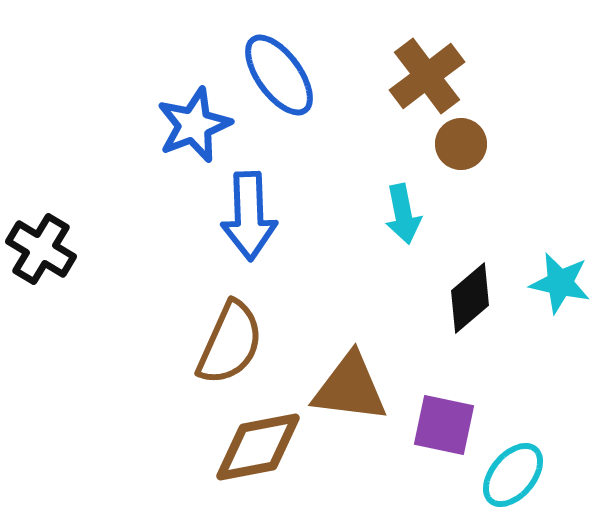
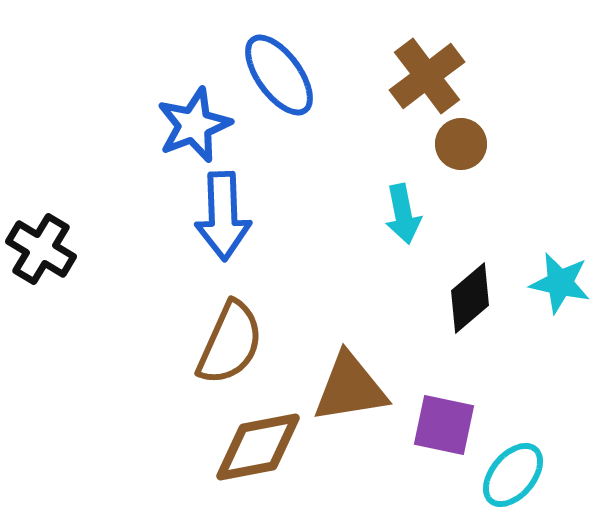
blue arrow: moved 26 px left
brown triangle: rotated 16 degrees counterclockwise
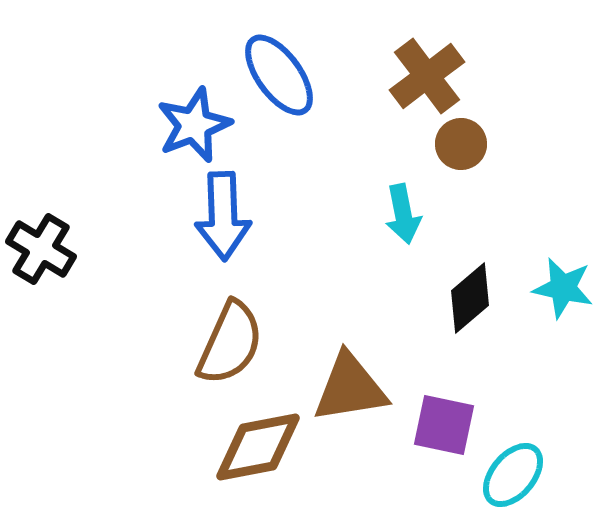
cyan star: moved 3 px right, 5 px down
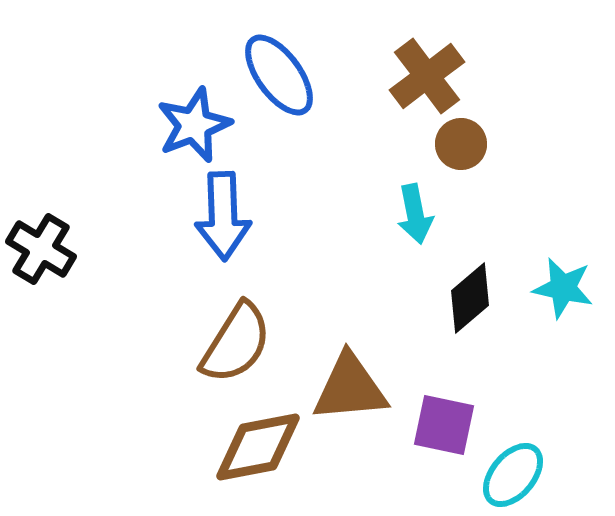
cyan arrow: moved 12 px right
brown semicircle: moved 6 px right; rotated 8 degrees clockwise
brown triangle: rotated 4 degrees clockwise
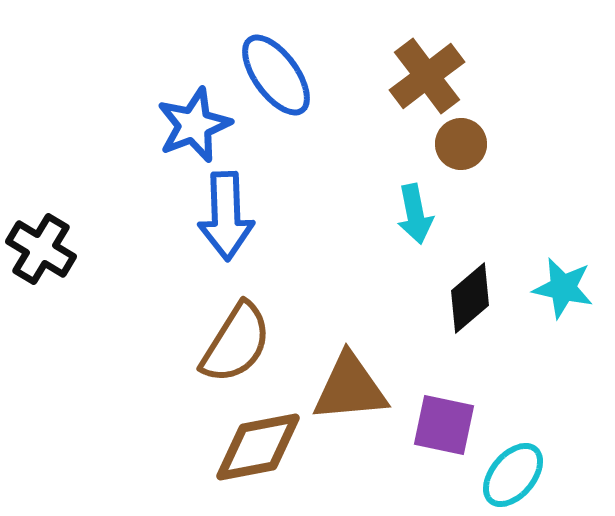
blue ellipse: moved 3 px left
blue arrow: moved 3 px right
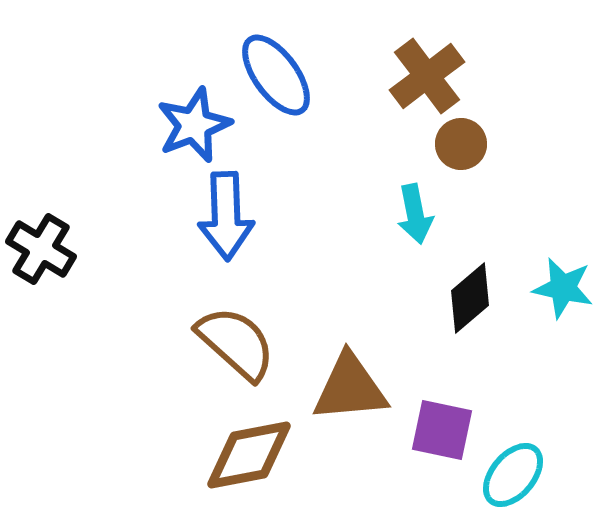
brown semicircle: rotated 80 degrees counterclockwise
purple square: moved 2 px left, 5 px down
brown diamond: moved 9 px left, 8 px down
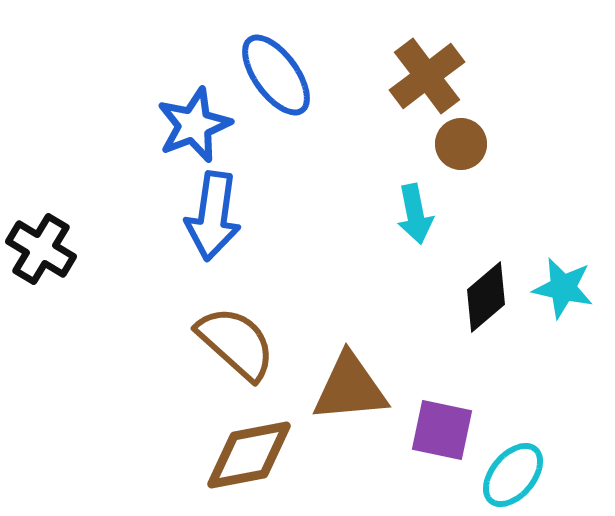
blue arrow: moved 13 px left; rotated 10 degrees clockwise
black diamond: moved 16 px right, 1 px up
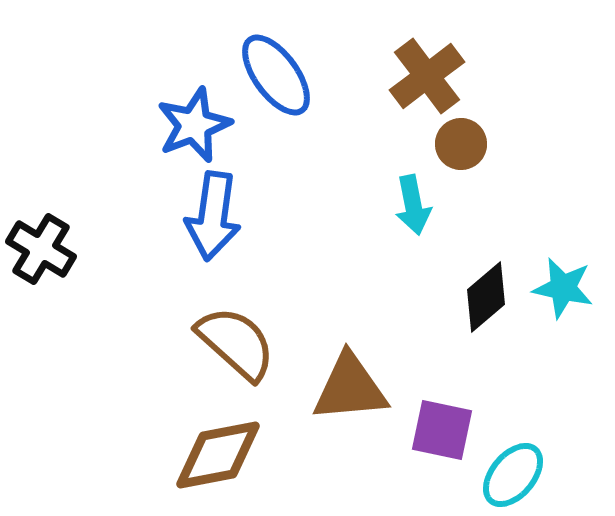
cyan arrow: moved 2 px left, 9 px up
brown diamond: moved 31 px left
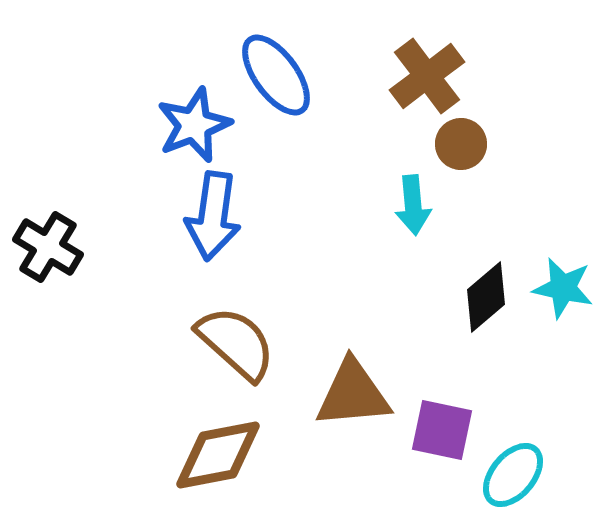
cyan arrow: rotated 6 degrees clockwise
black cross: moved 7 px right, 2 px up
brown triangle: moved 3 px right, 6 px down
